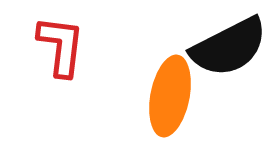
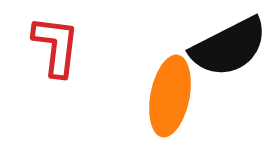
red L-shape: moved 5 px left
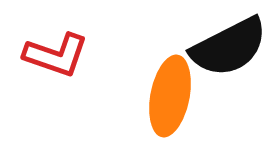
red L-shape: moved 9 px down; rotated 102 degrees clockwise
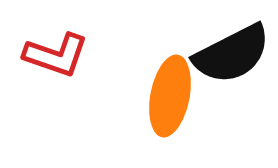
black semicircle: moved 3 px right, 7 px down
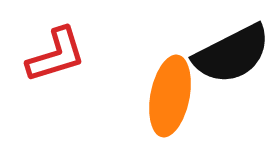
red L-shape: rotated 36 degrees counterclockwise
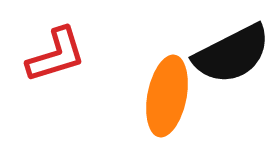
orange ellipse: moved 3 px left
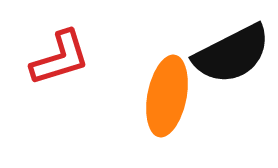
red L-shape: moved 4 px right, 3 px down
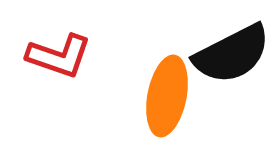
red L-shape: moved 1 px left, 2 px up; rotated 36 degrees clockwise
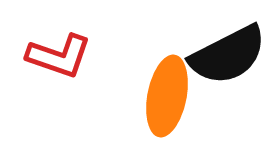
black semicircle: moved 4 px left, 1 px down
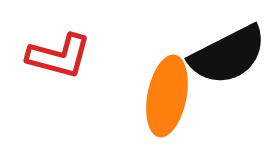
red L-shape: rotated 4 degrees counterclockwise
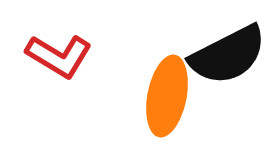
red L-shape: rotated 16 degrees clockwise
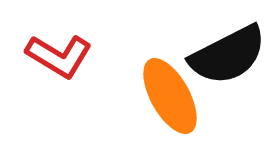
orange ellipse: moved 3 px right; rotated 40 degrees counterclockwise
